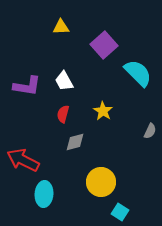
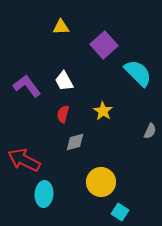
purple L-shape: rotated 136 degrees counterclockwise
red arrow: moved 1 px right
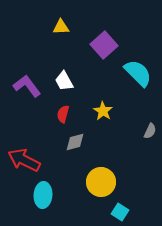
cyan ellipse: moved 1 px left, 1 px down
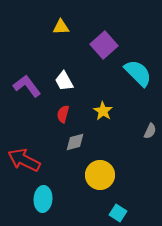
yellow circle: moved 1 px left, 7 px up
cyan ellipse: moved 4 px down
cyan square: moved 2 px left, 1 px down
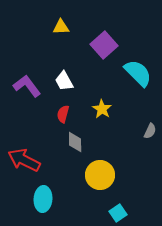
yellow star: moved 1 px left, 2 px up
gray diamond: rotated 75 degrees counterclockwise
cyan square: rotated 24 degrees clockwise
